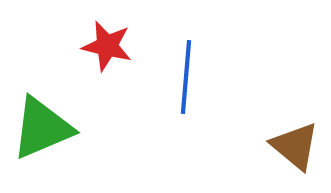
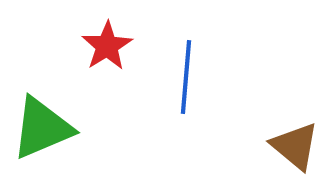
red star: rotated 27 degrees clockwise
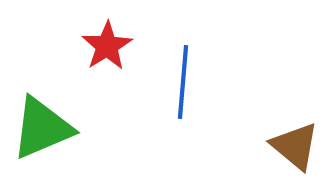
blue line: moved 3 px left, 5 px down
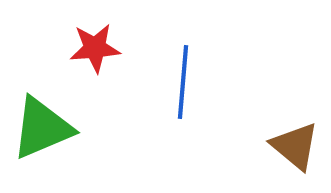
red star: moved 12 px left, 2 px down; rotated 27 degrees clockwise
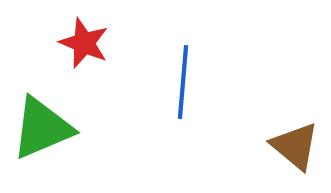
red star: moved 11 px left, 5 px up; rotated 27 degrees clockwise
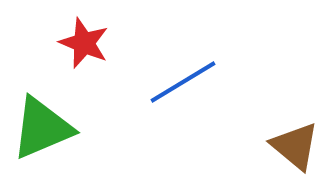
blue line: rotated 54 degrees clockwise
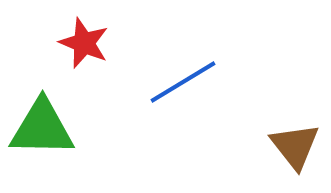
green triangle: rotated 24 degrees clockwise
brown triangle: rotated 12 degrees clockwise
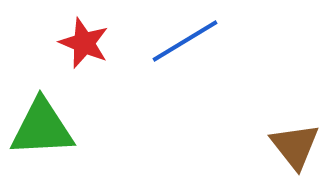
blue line: moved 2 px right, 41 px up
green triangle: rotated 4 degrees counterclockwise
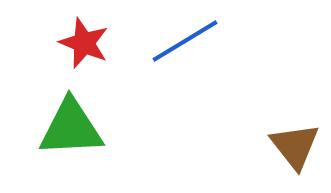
green triangle: moved 29 px right
